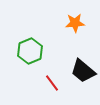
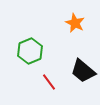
orange star: rotated 30 degrees clockwise
red line: moved 3 px left, 1 px up
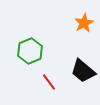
orange star: moved 9 px right; rotated 18 degrees clockwise
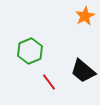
orange star: moved 1 px right, 7 px up
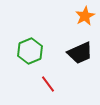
black trapezoid: moved 3 px left, 18 px up; rotated 64 degrees counterclockwise
red line: moved 1 px left, 2 px down
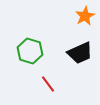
green hexagon: rotated 20 degrees counterclockwise
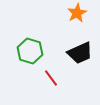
orange star: moved 8 px left, 3 px up
red line: moved 3 px right, 6 px up
